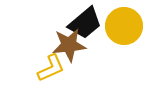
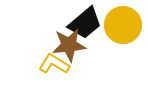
yellow circle: moved 1 px left, 1 px up
yellow L-shape: moved 3 px right, 4 px up; rotated 124 degrees counterclockwise
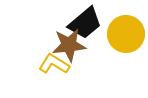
yellow circle: moved 3 px right, 9 px down
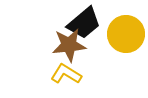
black trapezoid: moved 1 px left
yellow L-shape: moved 12 px right, 10 px down
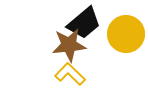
yellow L-shape: moved 4 px right; rotated 12 degrees clockwise
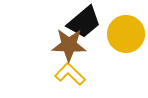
black trapezoid: moved 1 px up
brown star: rotated 8 degrees clockwise
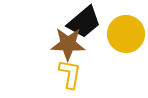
brown star: moved 1 px left, 1 px up
yellow L-shape: rotated 56 degrees clockwise
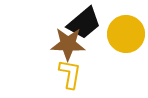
black trapezoid: moved 1 px down
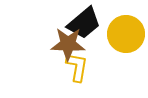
yellow L-shape: moved 7 px right, 7 px up
